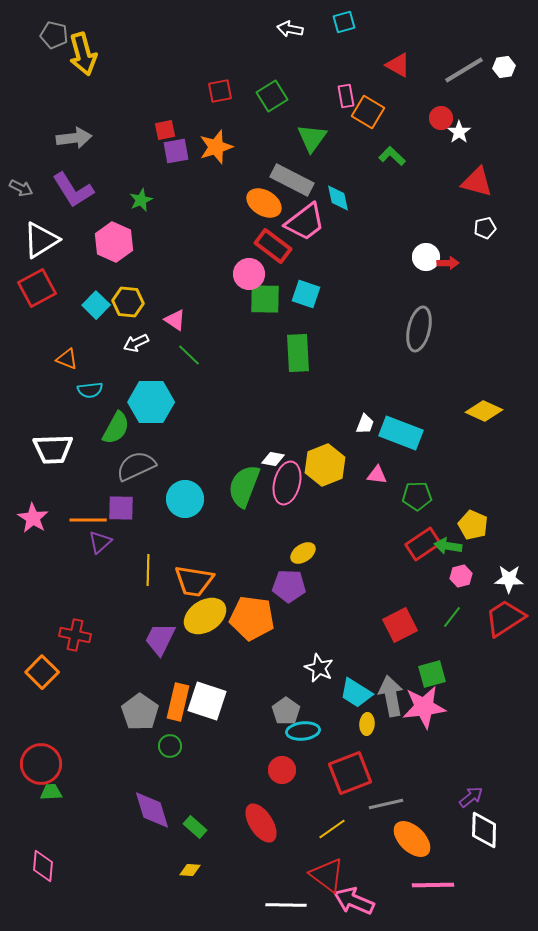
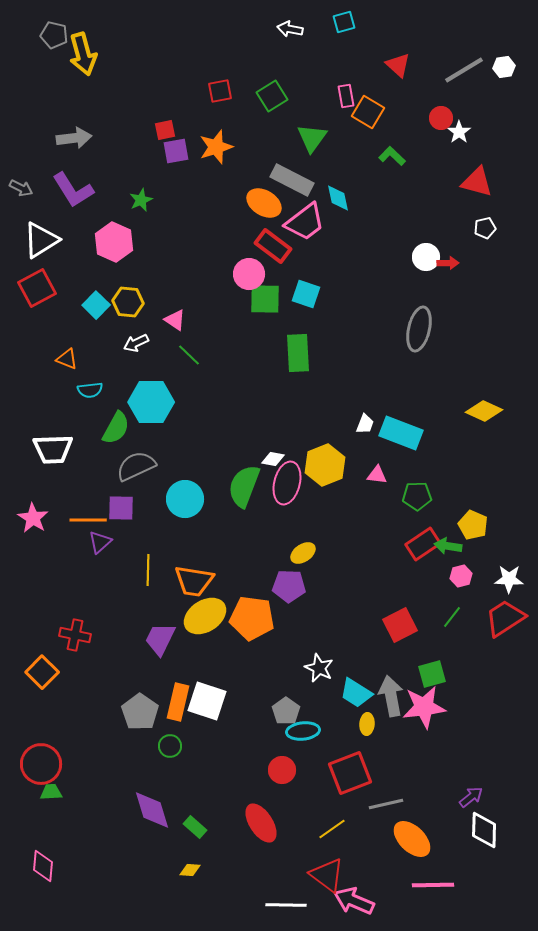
red triangle at (398, 65): rotated 12 degrees clockwise
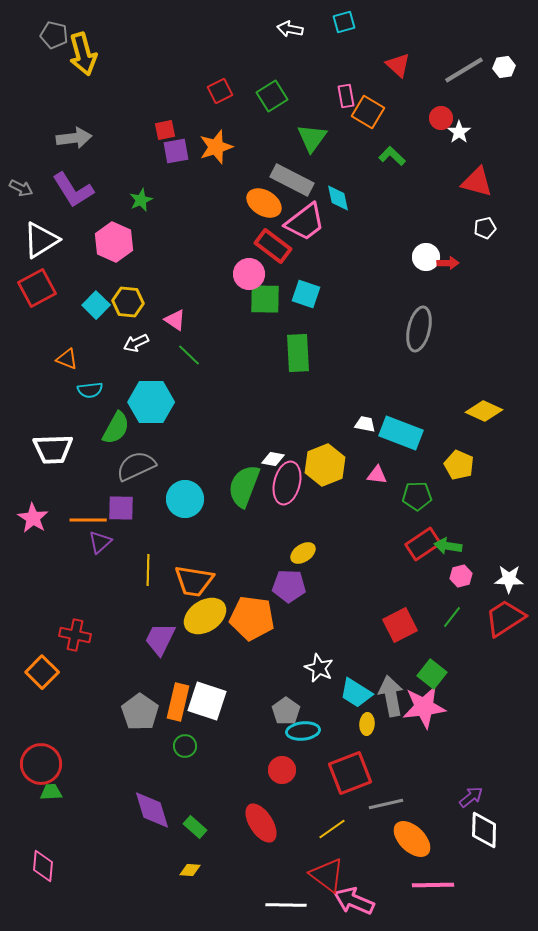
red square at (220, 91): rotated 15 degrees counterclockwise
white trapezoid at (365, 424): rotated 100 degrees counterclockwise
yellow pentagon at (473, 525): moved 14 px left, 60 px up
green square at (432, 674): rotated 36 degrees counterclockwise
green circle at (170, 746): moved 15 px right
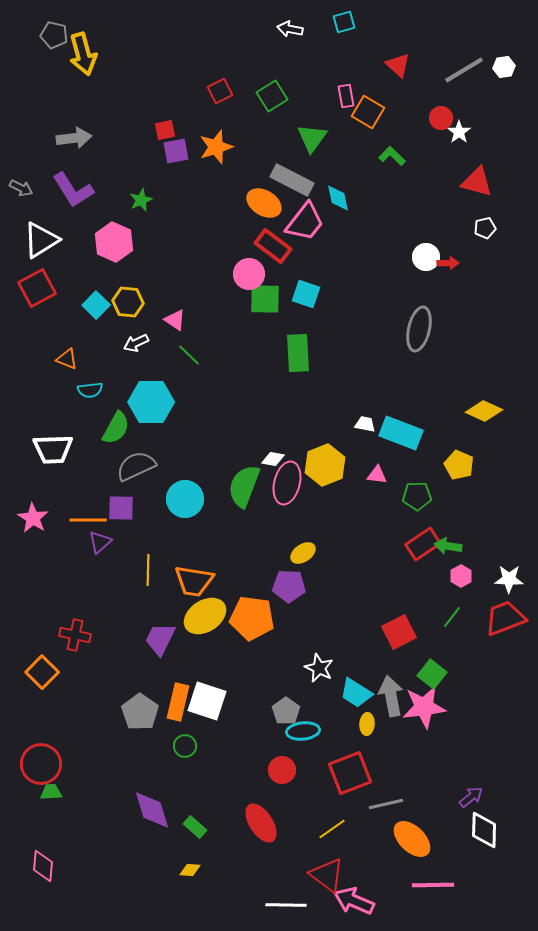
pink trapezoid at (305, 222): rotated 15 degrees counterclockwise
pink hexagon at (461, 576): rotated 15 degrees counterclockwise
red trapezoid at (505, 618): rotated 12 degrees clockwise
red square at (400, 625): moved 1 px left, 7 px down
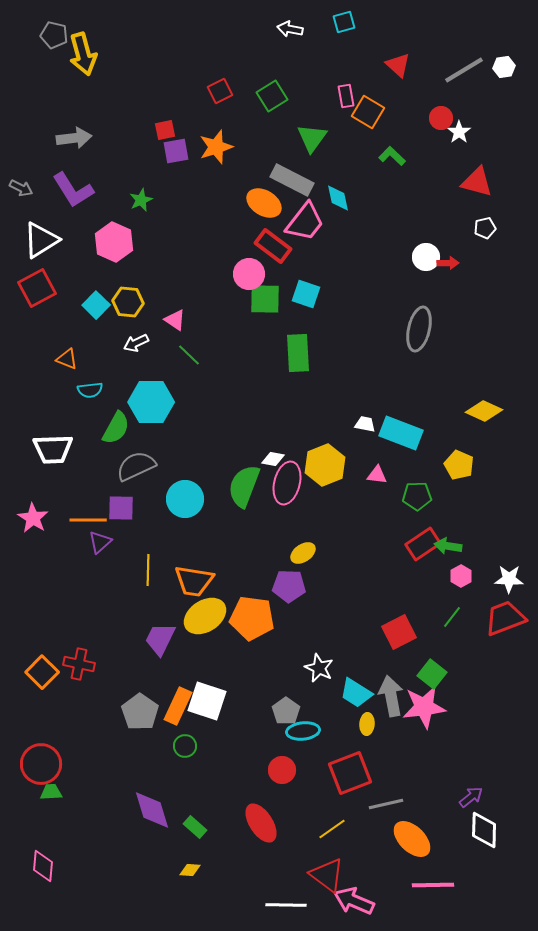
red cross at (75, 635): moved 4 px right, 29 px down
orange rectangle at (178, 702): moved 4 px down; rotated 12 degrees clockwise
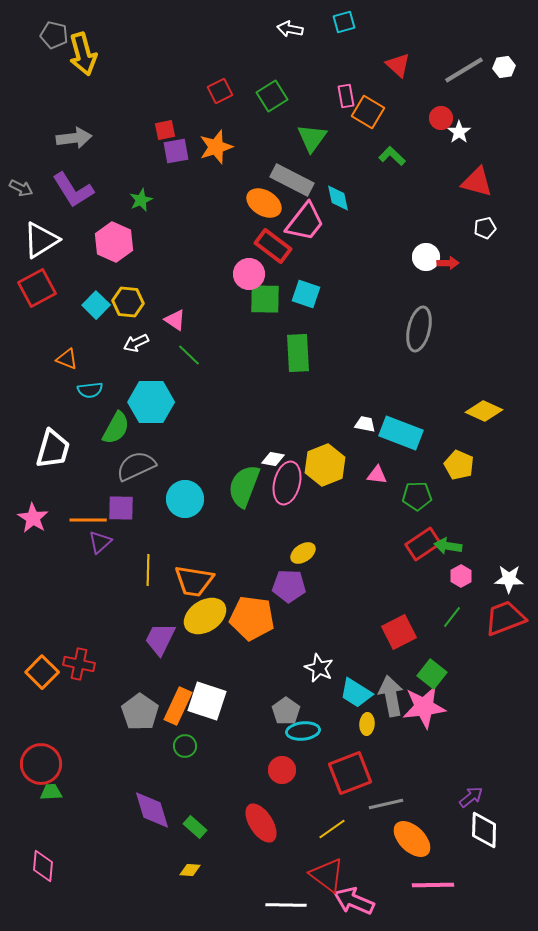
white trapezoid at (53, 449): rotated 72 degrees counterclockwise
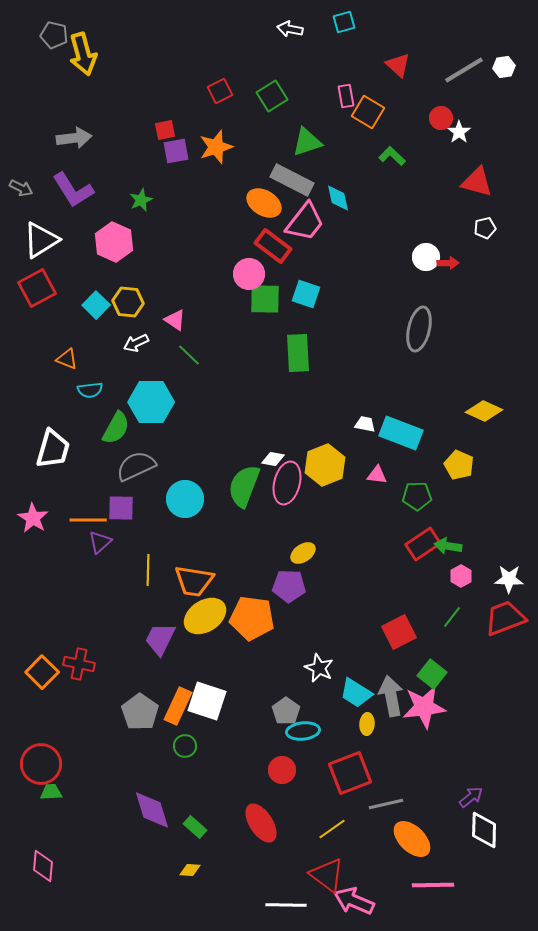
green triangle at (312, 138): moved 5 px left, 4 px down; rotated 36 degrees clockwise
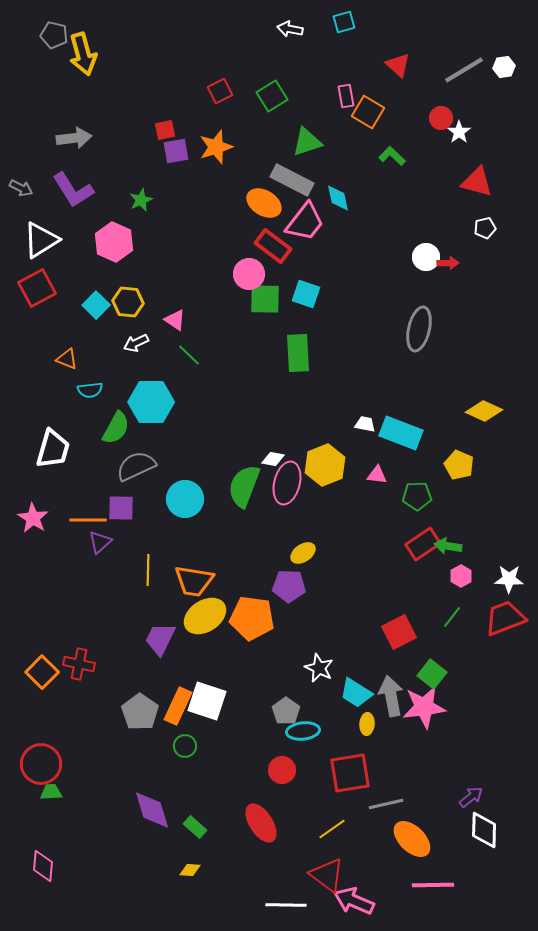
red square at (350, 773): rotated 12 degrees clockwise
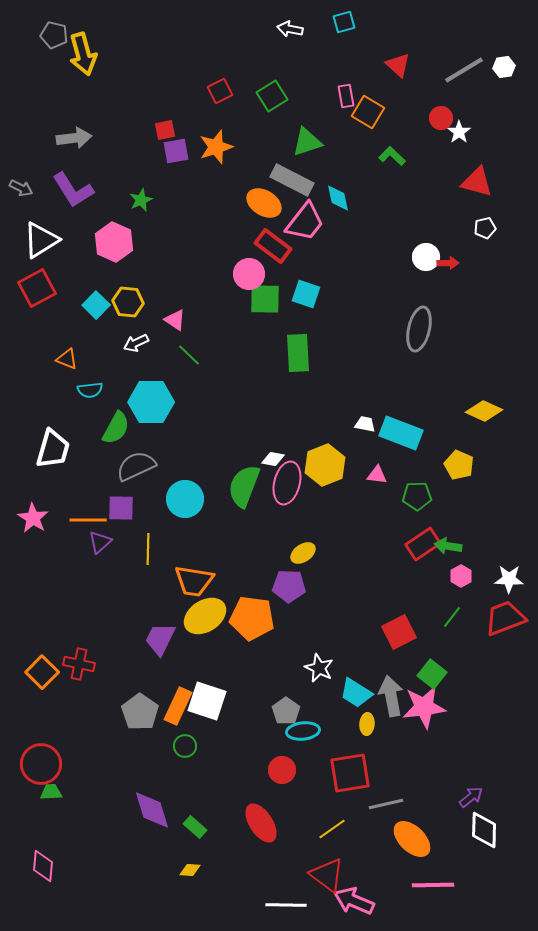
yellow line at (148, 570): moved 21 px up
